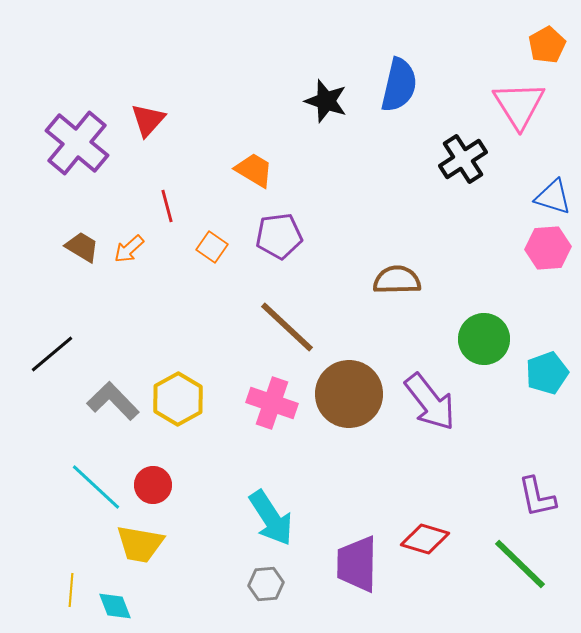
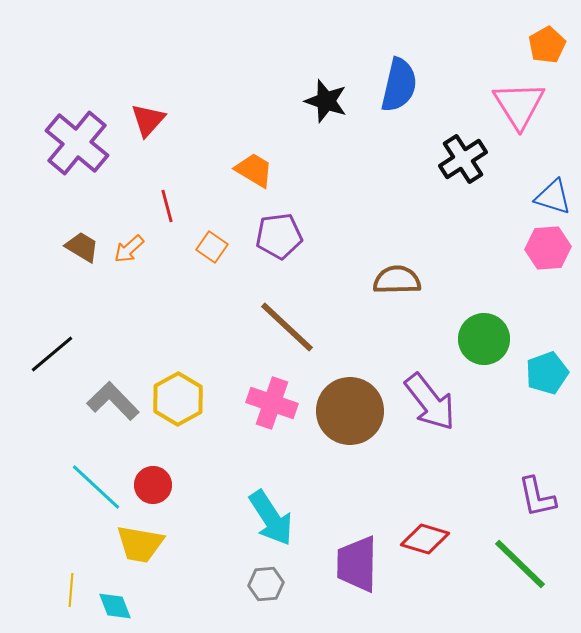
brown circle: moved 1 px right, 17 px down
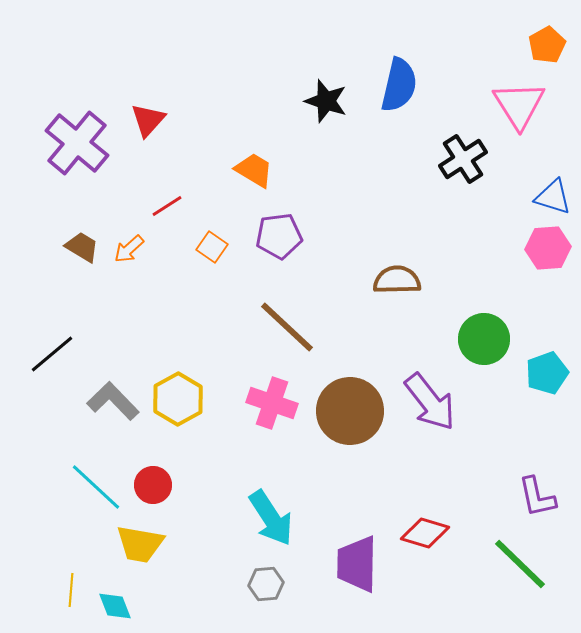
red line: rotated 72 degrees clockwise
red diamond: moved 6 px up
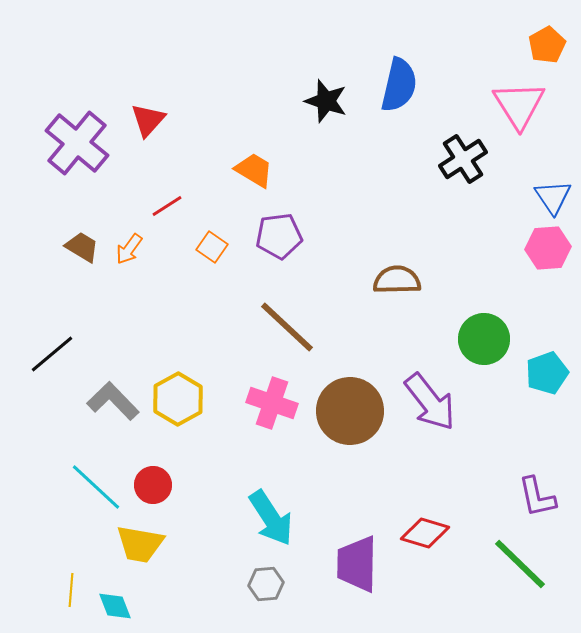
blue triangle: rotated 39 degrees clockwise
orange arrow: rotated 12 degrees counterclockwise
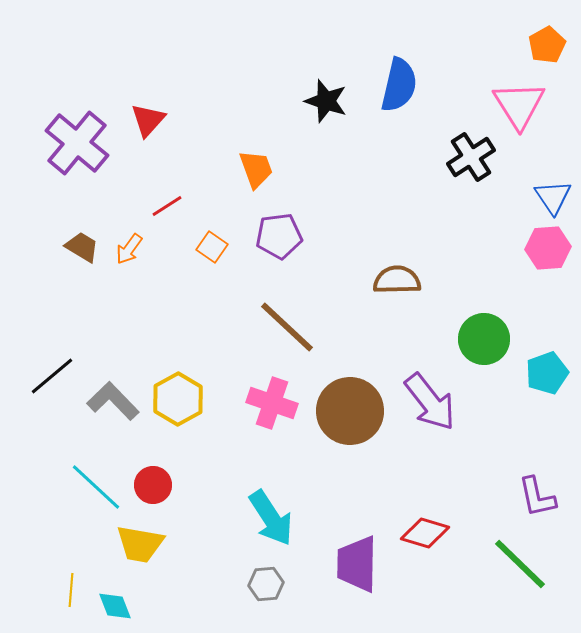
black cross: moved 8 px right, 2 px up
orange trapezoid: moved 2 px right, 1 px up; rotated 39 degrees clockwise
black line: moved 22 px down
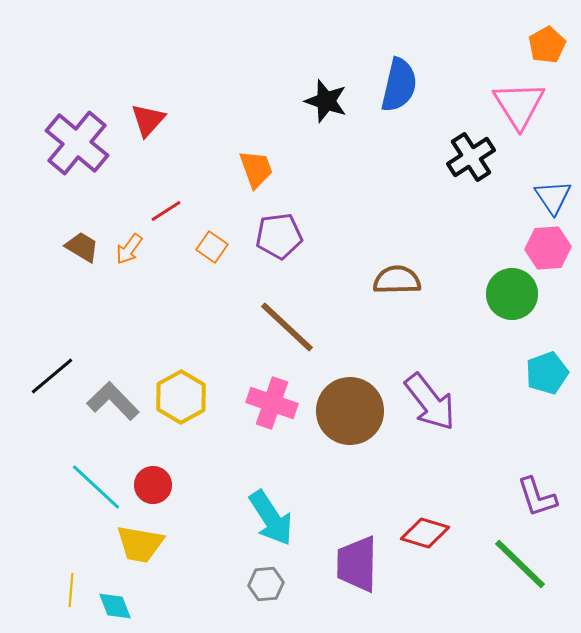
red line: moved 1 px left, 5 px down
green circle: moved 28 px right, 45 px up
yellow hexagon: moved 3 px right, 2 px up
purple L-shape: rotated 6 degrees counterclockwise
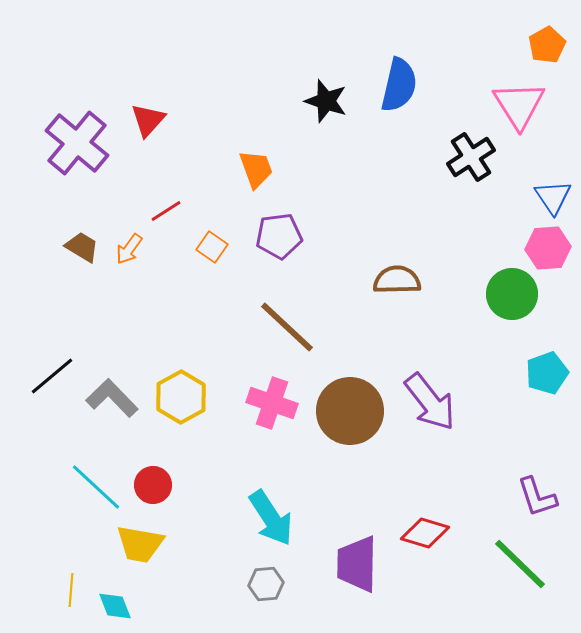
gray L-shape: moved 1 px left, 3 px up
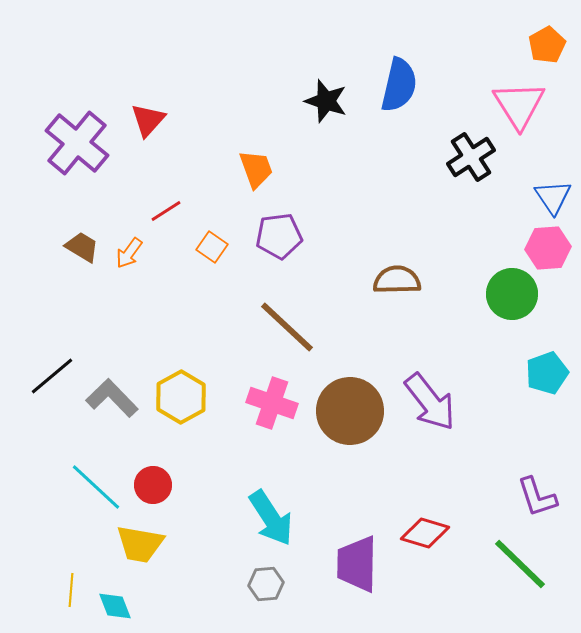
orange arrow: moved 4 px down
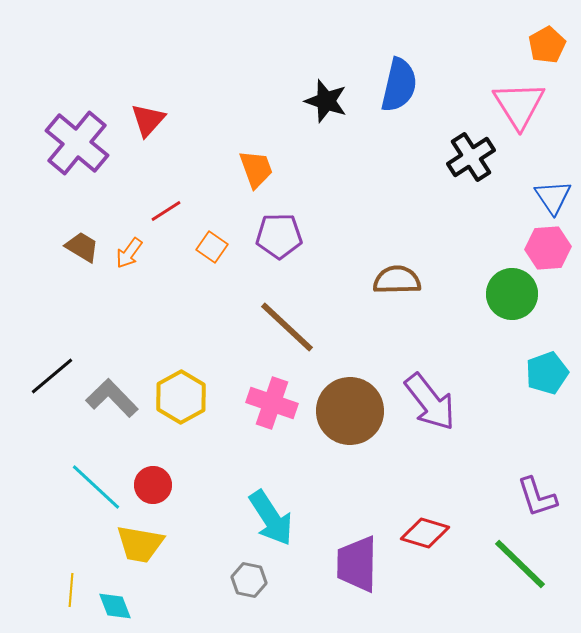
purple pentagon: rotated 6 degrees clockwise
gray hexagon: moved 17 px left, 4 px up; rotated 16 degrees clockwise
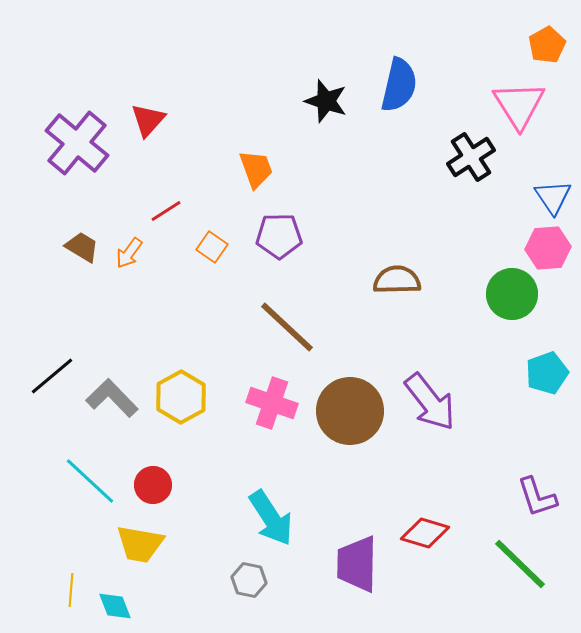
cyan line: moved 6 px left, 6 px up
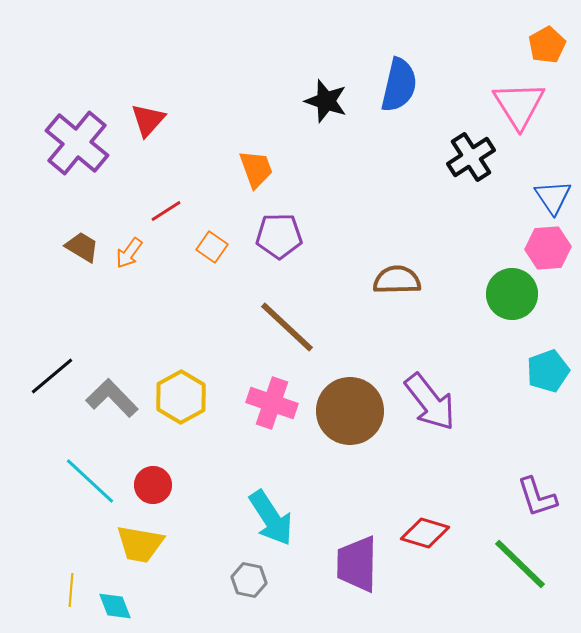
cyan pentagon: moved 1 px right, 2 px up
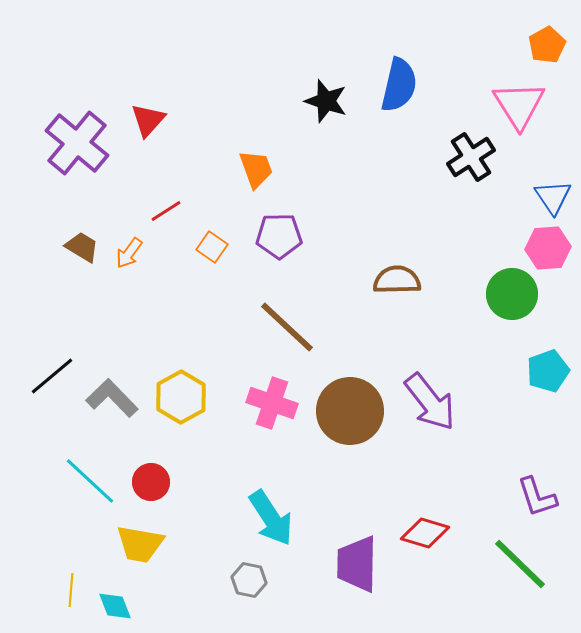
red circle: moved 2 px left, 3 px up
